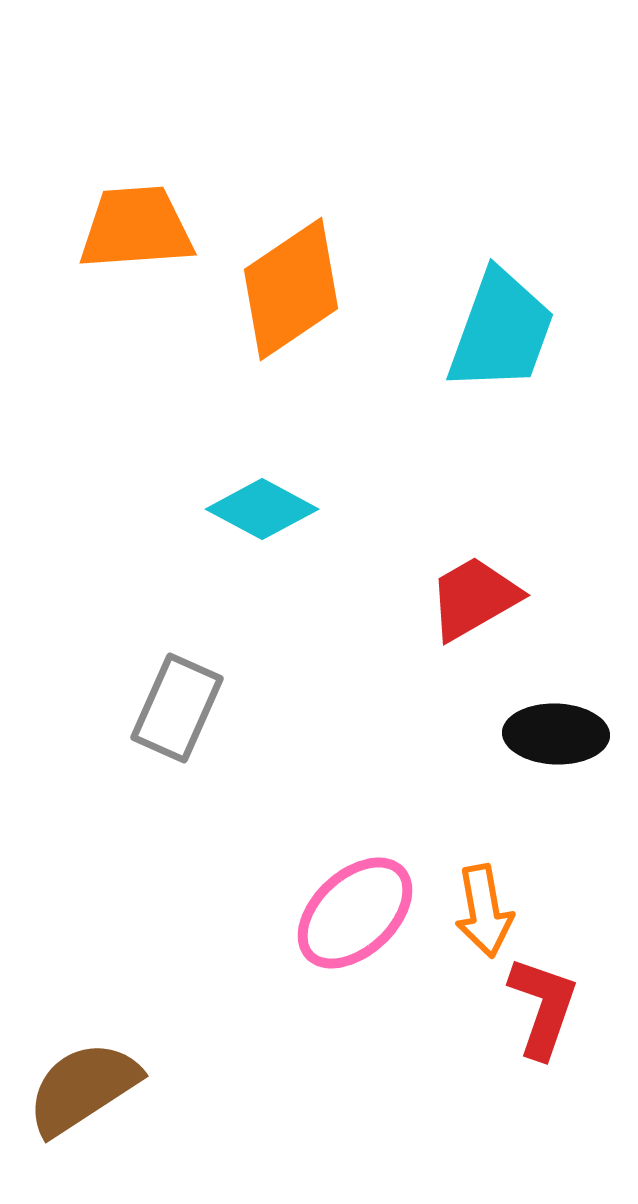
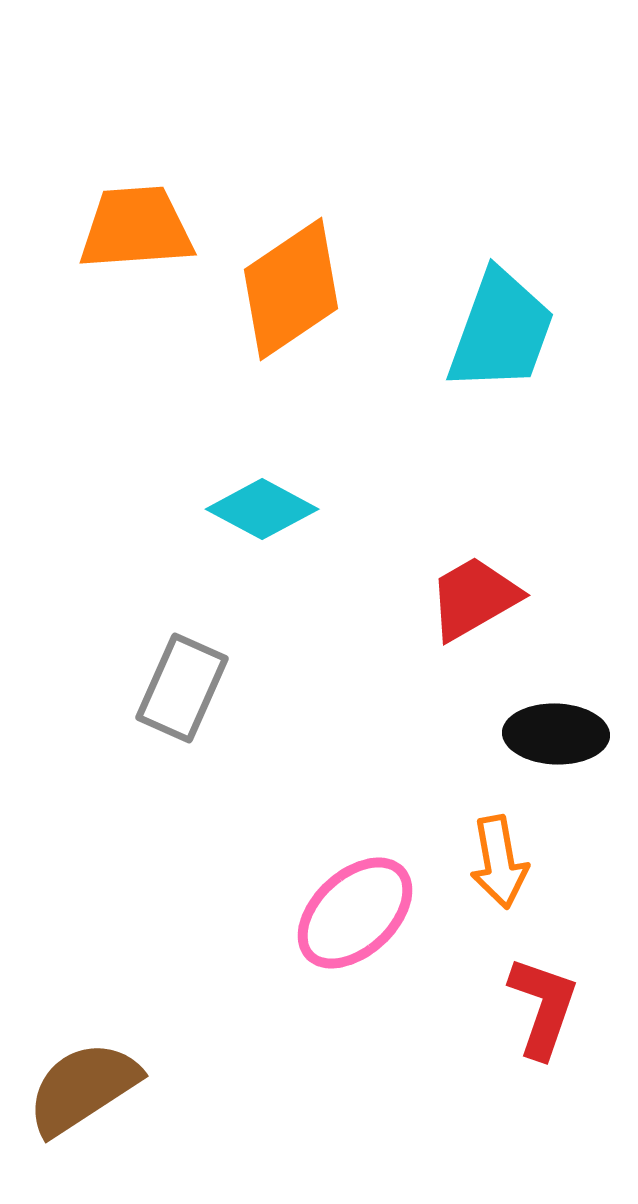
gray rectangle: moved 5 px right, 20 px up
orange arrow: moved 15 px right, 49 px up
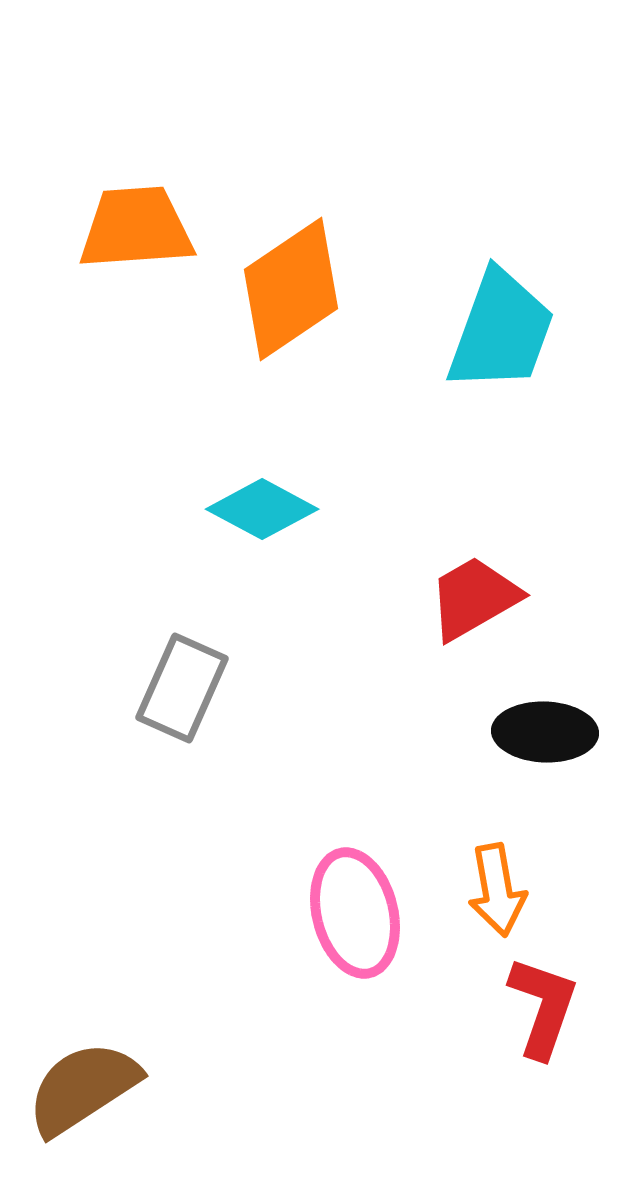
black ellipse: moved 11 px left, 2 px up
orange arrow: moved 2 px left, 28 px down
pink ellipse: rotated 61 degrees counterclockwise
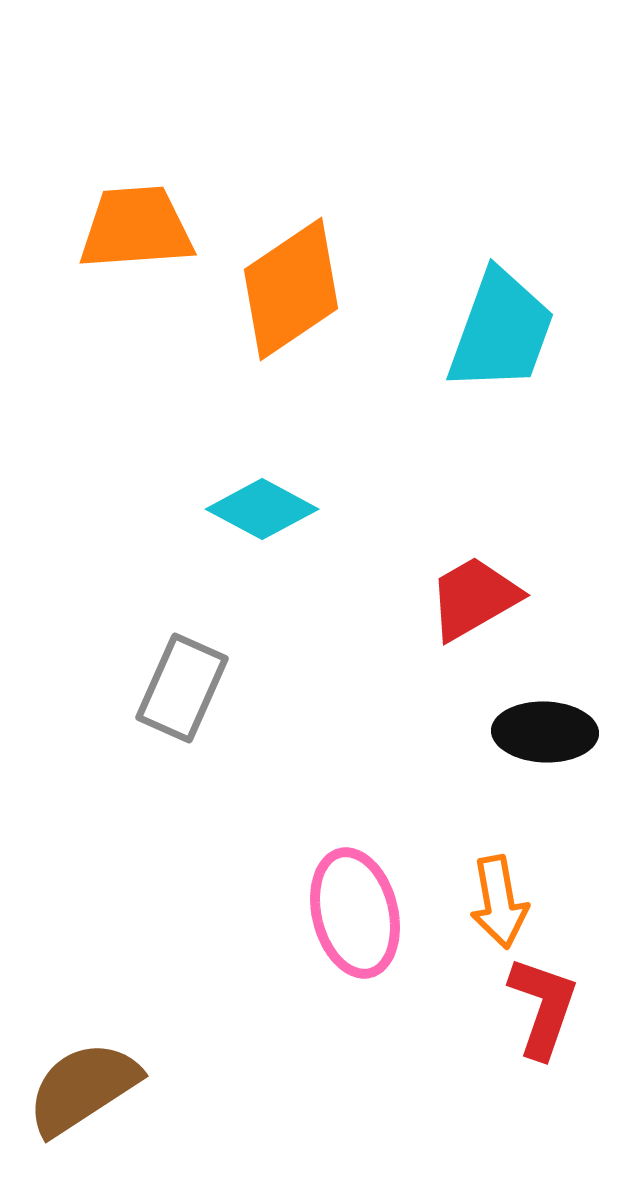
orange arrow: moved 2 px right, 12 px down
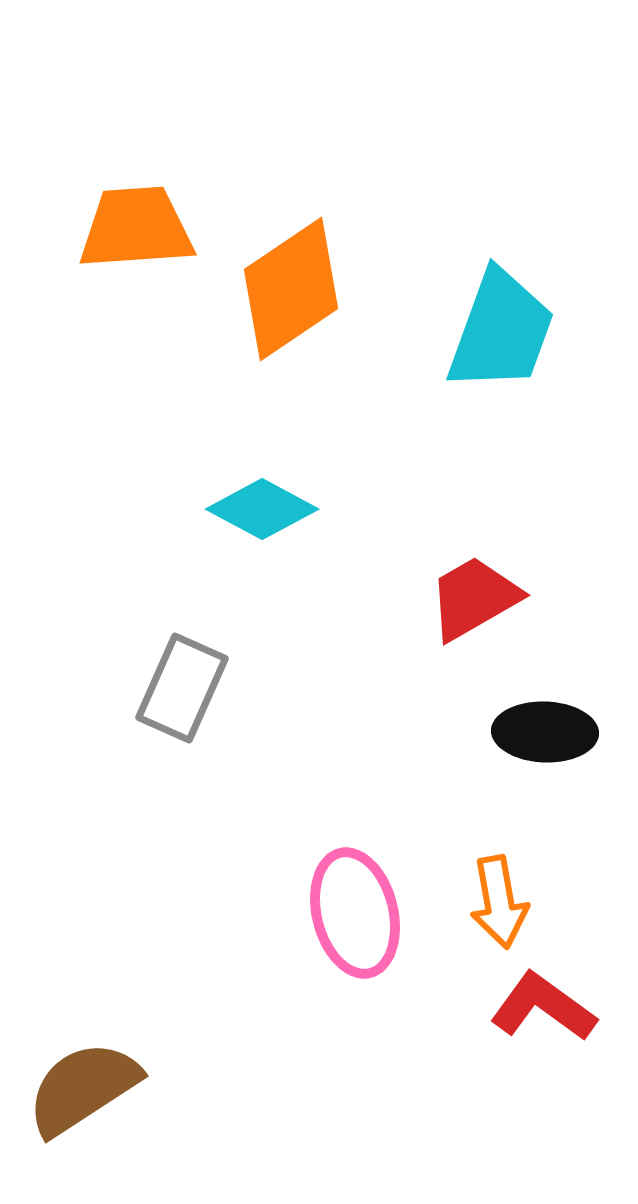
red L-shape: rotated 73 degrees counterclockwise
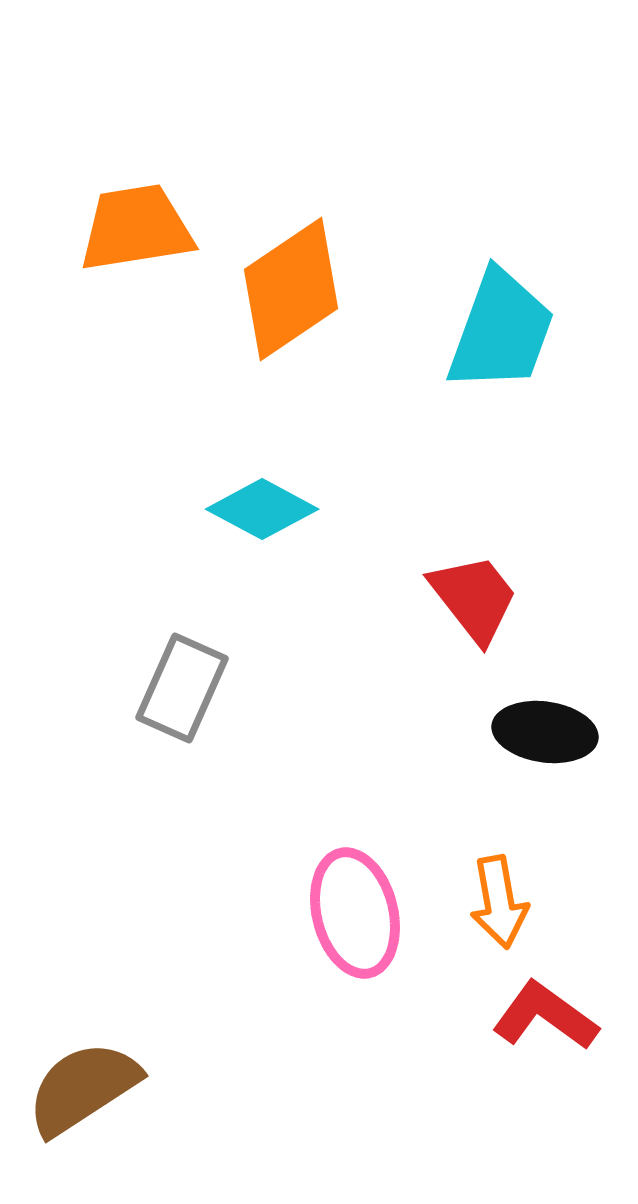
orange trapezoid: rotated 5 degrees counterclockwise
red trapezoid: rotated 82 degrees clockwise
black ellipse: rotated 6 degrees clockwise
red L-shape: moved 2 px right, 9 px down
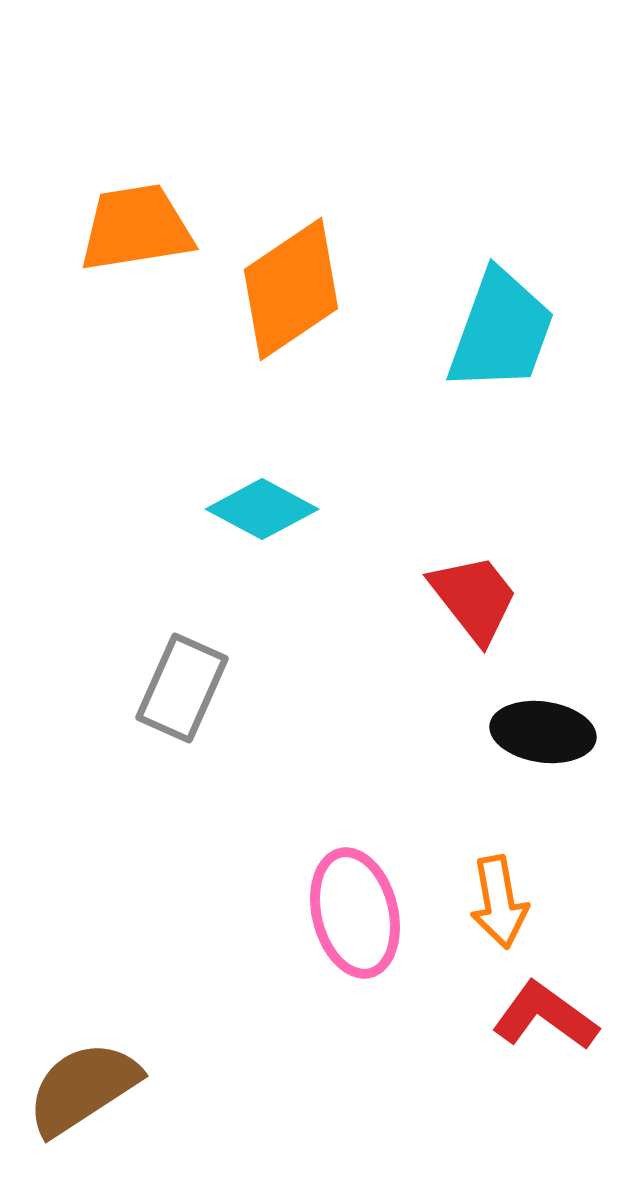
black ellipse: moved 2 px left
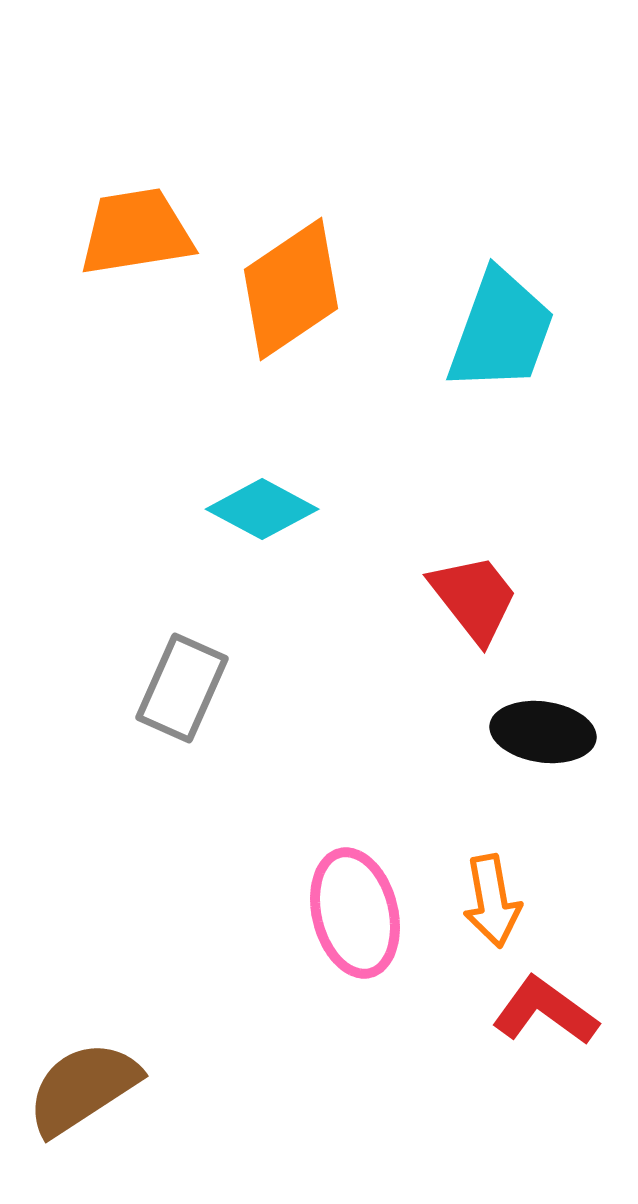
orange trapezoid: moved 4 px down
orange arrow: moved 7 px left, 1 px up
red L-shape: moved 5 px up
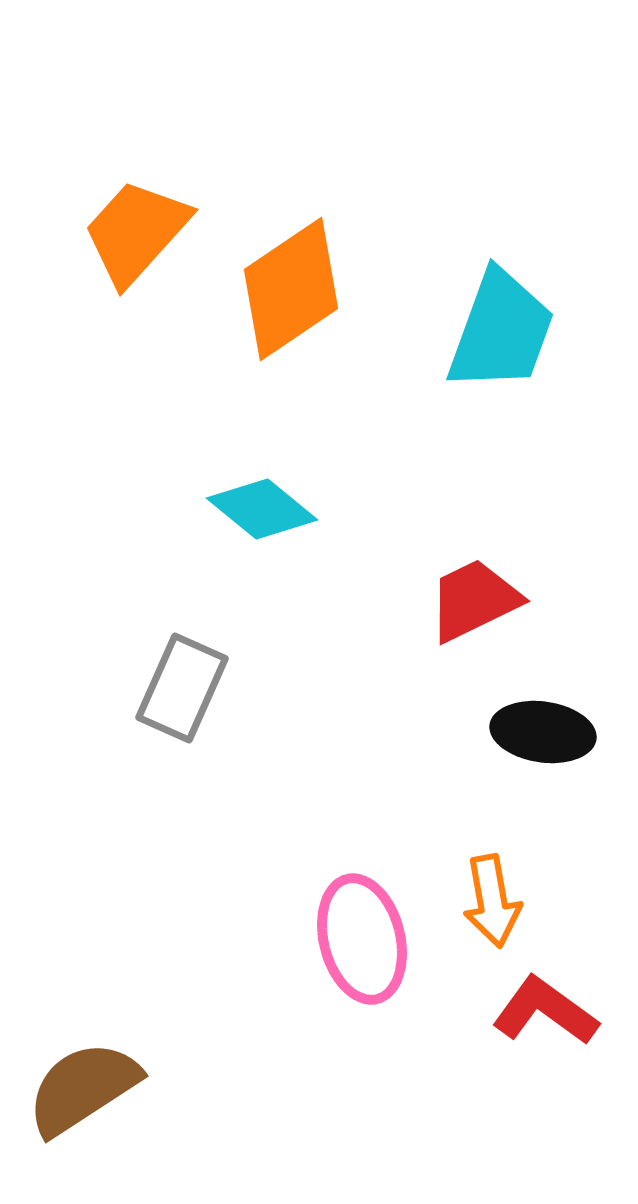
orange trapezoid: rotated 39 degrees counterclockwise
cyan diamond: rotated 11 degrees clockwise
red trapezoid: moved 2 px down; rotated 78 degrees counterclockwise
pink ellipse: moved 7 px right, 26 px down
